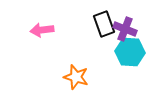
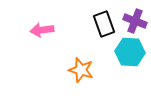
purple cross: moved 10 px right, 8 px up
orange star: moved 5 px right, 7 px up
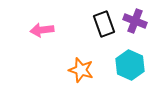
cyan hexagon: moved 13 px down; rotated 20 degrees clockwise
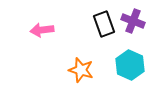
purple cross: moved 2 px left
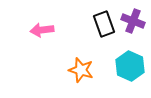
cyan hexagon: moved 1 px down
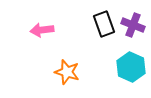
purple cross: moved 4 px down
cyan hexagon: moved 1 px right, 1 px down
orange star: moved 14 px left, 2 px down
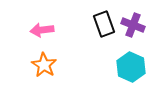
orange star: moved 23 px left, 7 px up; rotated 15 degrees clockwise
